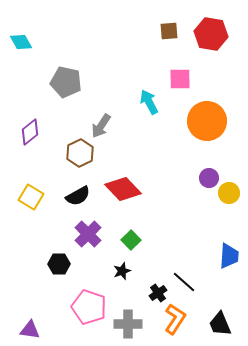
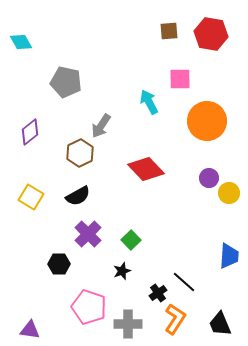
red diamond: moved 23 px right, 20 px up
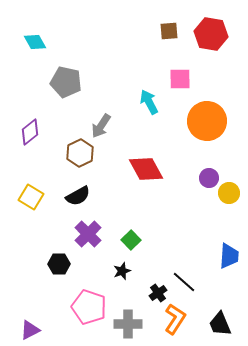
cyan diamond: moved 14 px right
red diamond: rotated 15 degrees clockwise
purple triangle: rotated 35 degrees counterclockwise
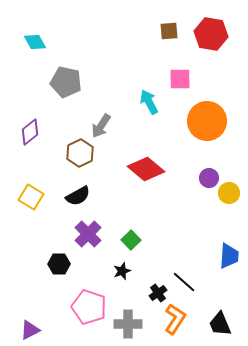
red diamond: rotated 21 degrees counterclockwise
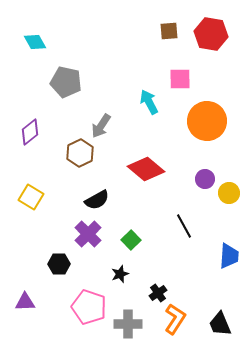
purple circle: moved 4 px left, 1 px down
black semicircle: moved 19 px right, 4 px down
black star: moved 2 px left, 3 px down
black line: moved 56 px up; rotated 20 degrees clockwise
purple triangle: moved 5 px left, 28 px up; rotated 25 degrees clockwise
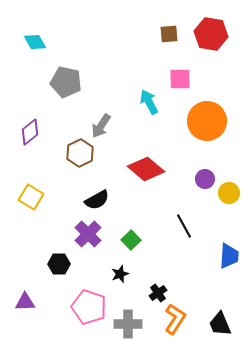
brown square: moved 3 px down
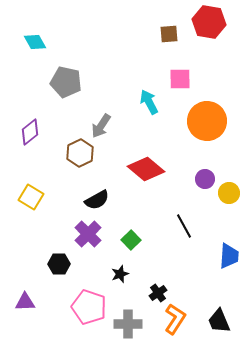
red hexagon: moved 2 px left, 12 px up
black trapezoid: moved 1 px left, 3 px up
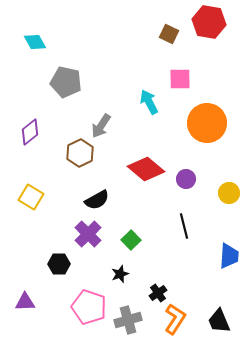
brown square: rotated 30 degrees clockwise
orange circle: moved 2 px down
purple circle: moved 19 px left
black line: rotated 15 degrees clockwise
gray cross: moved 4 px up; rotated 16 degrees counterclockwise
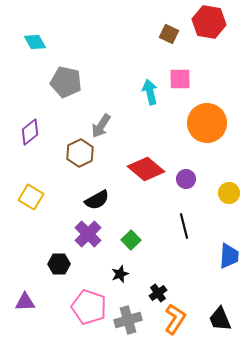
cyan arrow: moved 1 px right, 10 px up; rotated 15 degrees clockwise
black trapezoid: moved 1 px right, 2 px up
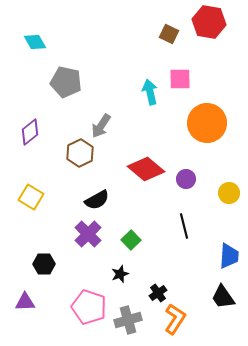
black hexagon: moved 15 px left
black trapezoid: moved 3 px right, 22 px up; rotated 12 degrees counterclockwise
